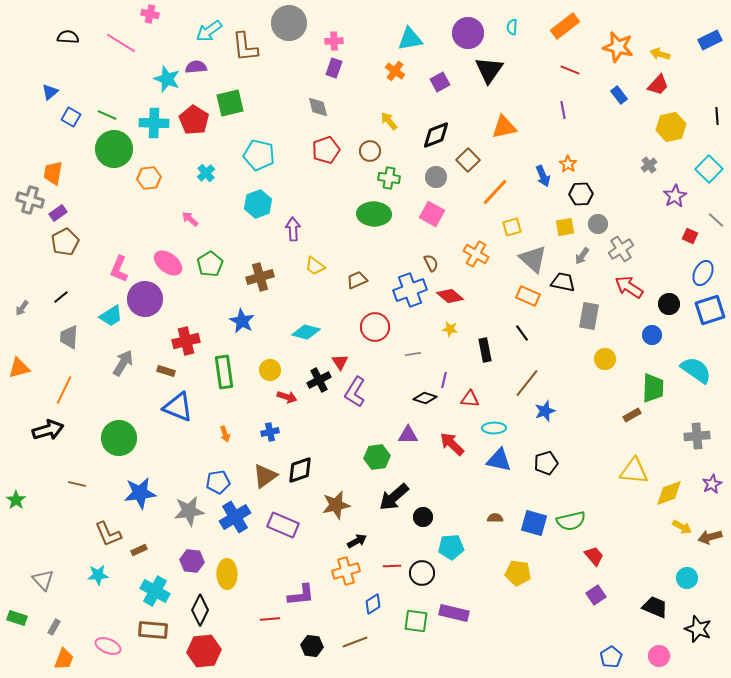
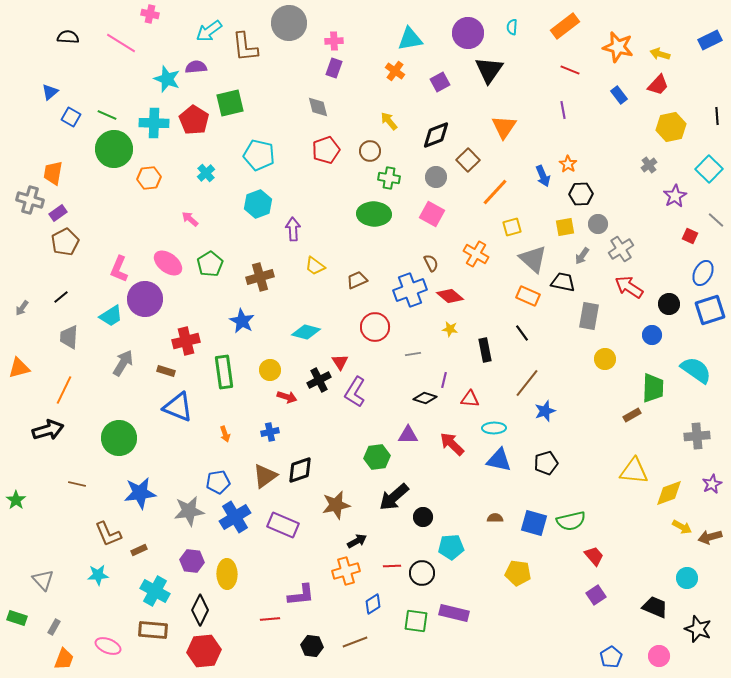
orange triangle at (504, 127): rotated 44 degrees counterclockwise
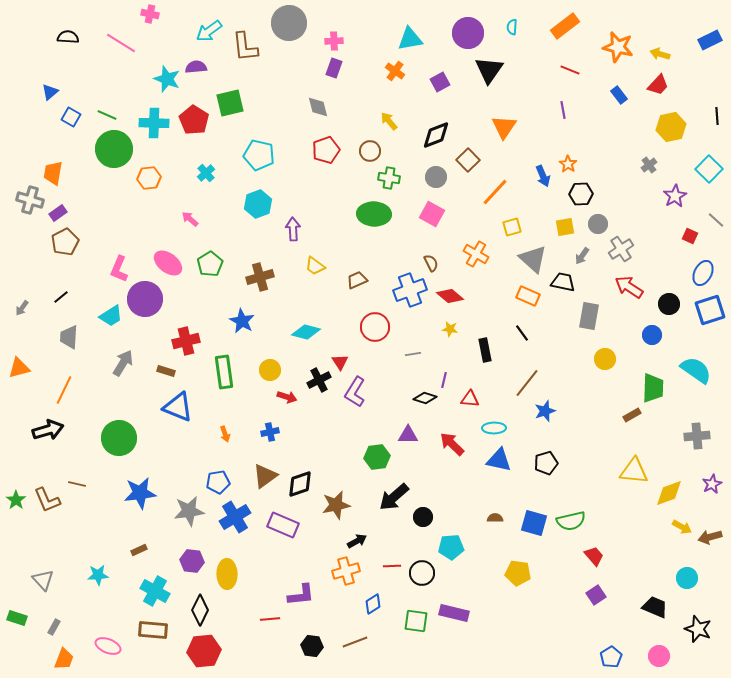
black diamond at (300, 470): moved 14 px down
brown L-shape at (108, 534): moved 61 px left, 34 px up
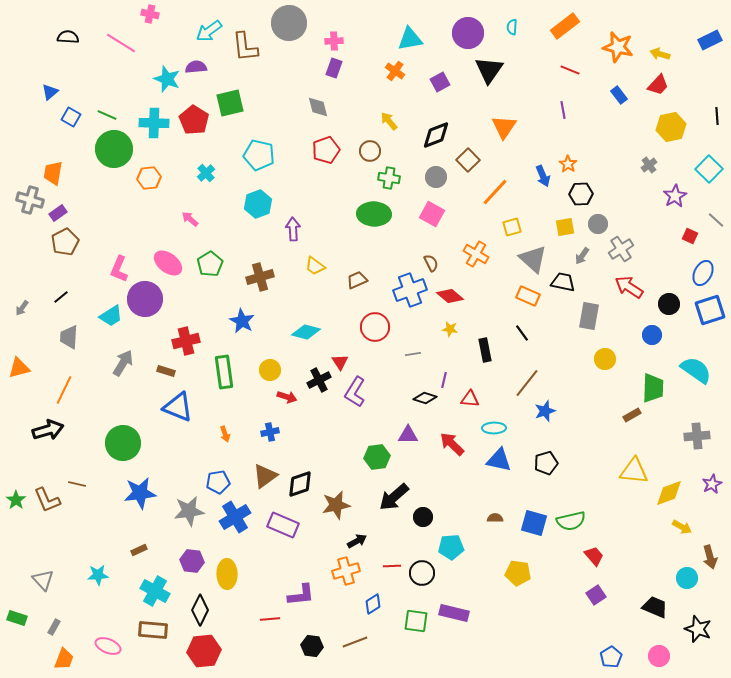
green circle at (119, 438): moved 4 px right, 5 px down
brown arrow at (710, 537): moved 20 px down; rotated 90 degrees counterclockwise
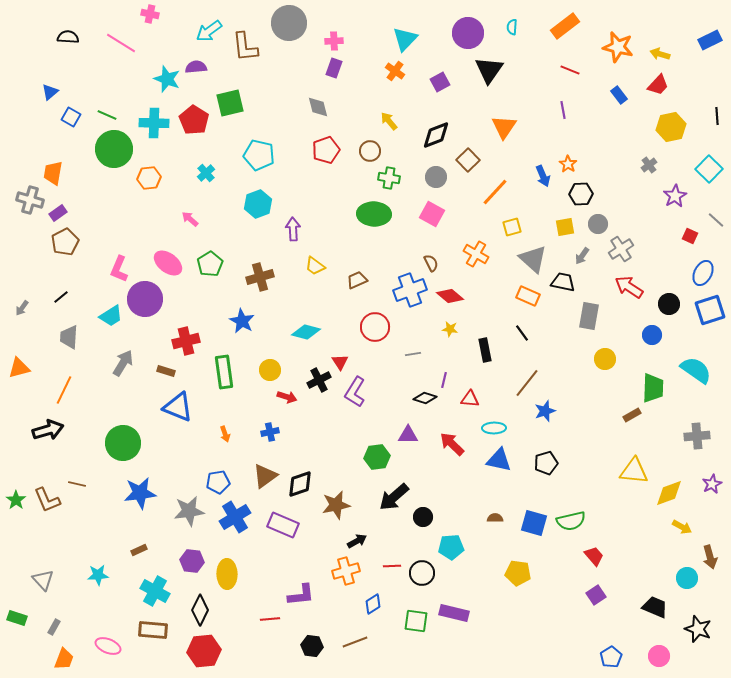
cyan triangle at (410, 39): moved 5 px left; rotated 36 degrees counterclockwise
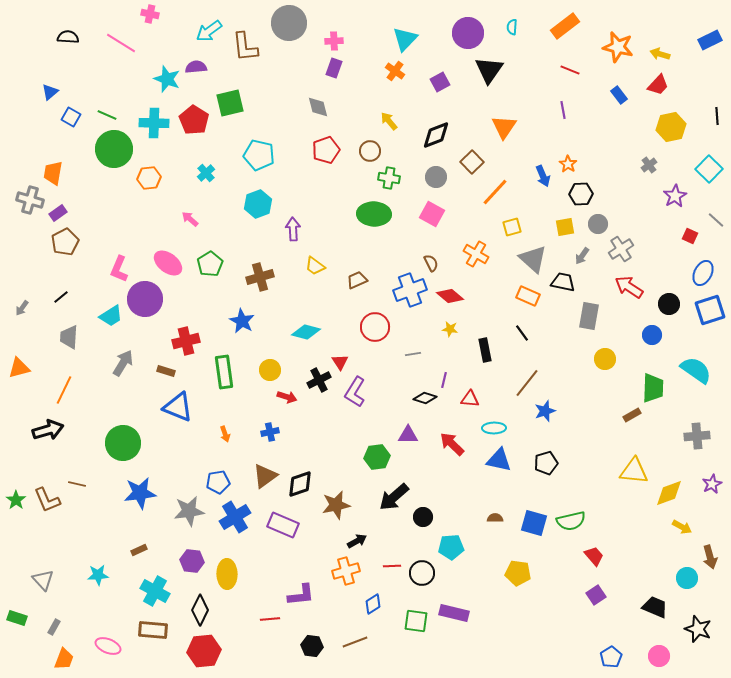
brown square at (468, 160): moved 4 px right, 2 px down
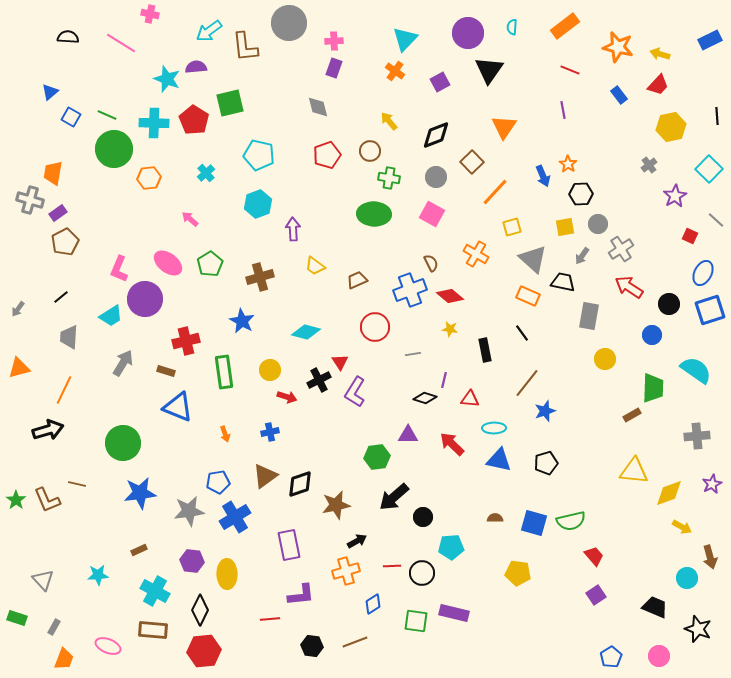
red pentagon at (326, 150): moved 1 px right, 5 px down
gray arrow at (22, 308): moved 4 px left, 1 px down
purple rectangle at (283, 525): moved 6 px right, 20 px down; rotated 56 degrees clockwise
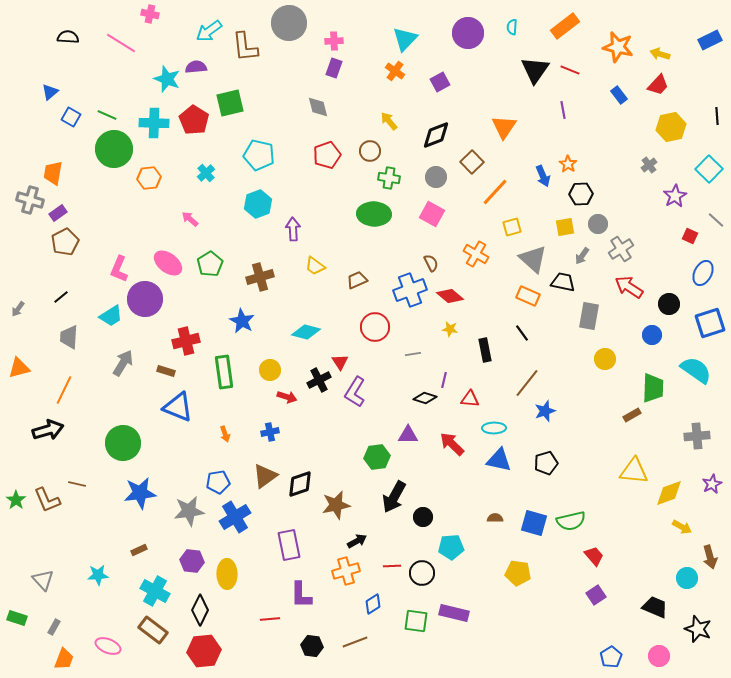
black triangle at (489, 70): moved 46 px right
blue square at (710, 310): moved 13 px down
black arrow at (394, 497): rotated 20 degrees counterclockwise
purple L-shape at (301, 595): rotated 96 degrees clockwise
brown rectangle at (153, 630): rotated 32 degrees clockwise
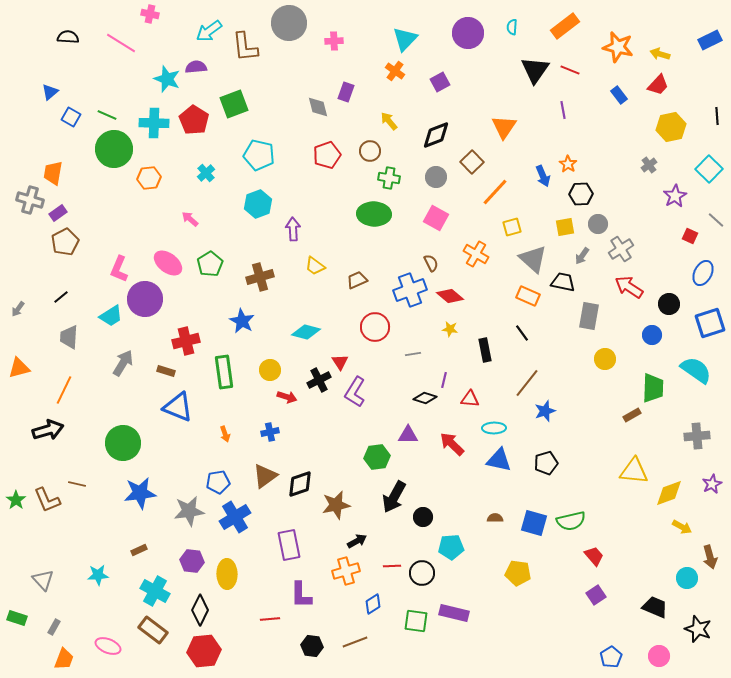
purple rectangle at (334, 68): moved 12 px right, 24 px down
green square at (230, 103): moved 4 px right, 1 px down; rotated 8 degrees counterclockwise
pink square at (432, 214): moved 4 px right, 4 px down
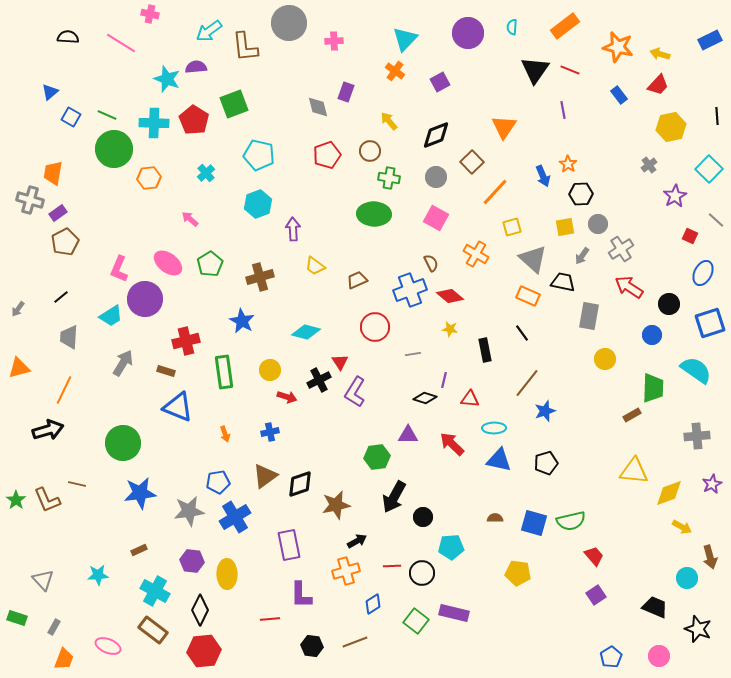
green square at (416, 621): rotated 30 degrees clockwise
